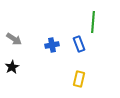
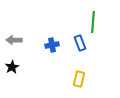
gray arrow: moved 1 px down; rotated 147 degrees clockwise
blue rectangle: moved 1 px right, 1 px up
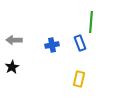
green line: moved 2 px left
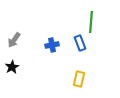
gray arrow: rotated 56 degrees counterclockwise
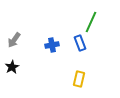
green line: rotated 20 degrees clockwise
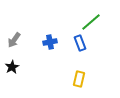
green line: rotated 25 degrees clockwise
blue cross: moved 2 px left, 3 px up
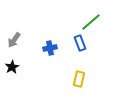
blue cross: moved 6 px down
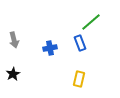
gray arrow: rotated 49 degrees counterclockwise
black star: moved 1 px right, 7 px down
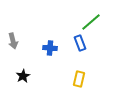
gray arrow: moved 1 px left, 1 px down
blue cross: rotated 16 degrees clockwise
black star: moved 10 px right, 2 px down
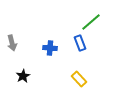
gray arrow: moved 1 px left, 2 px down
yellow rectangle: rotated 56 degrees counterclockwise
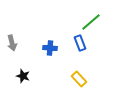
black star: rotated 24 degrees counterclockwise
